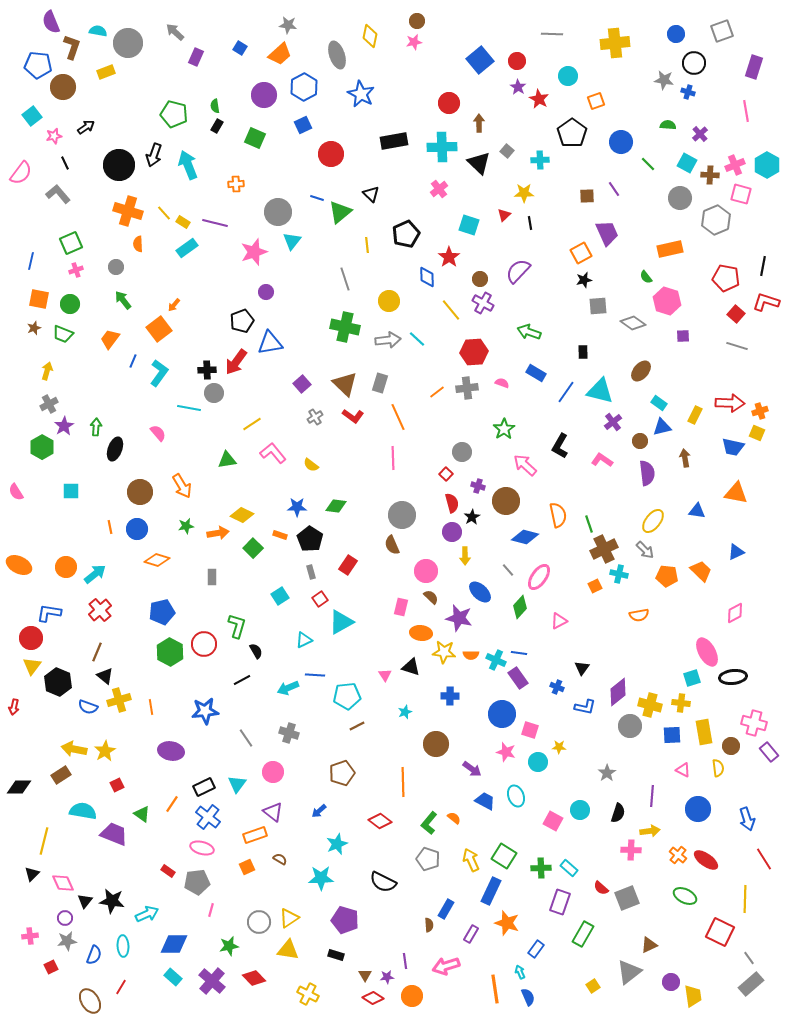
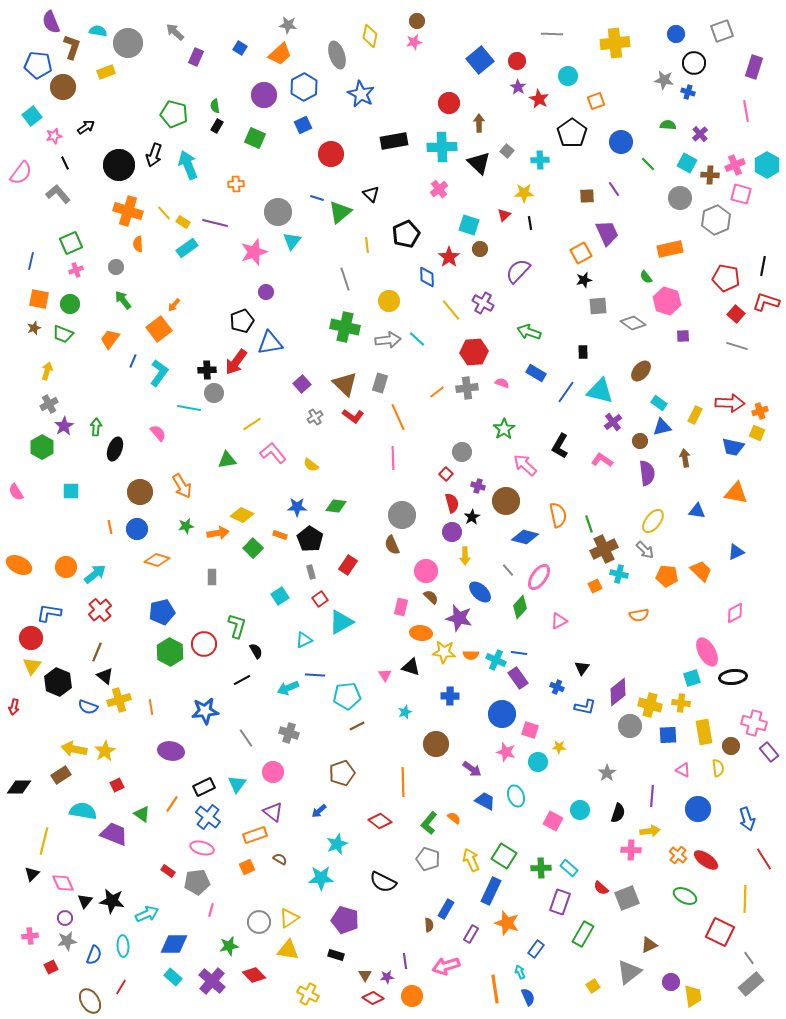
brown circle at (480, 279): moved 30 px up
blue square at (672, 735): moved 4 px left
red diamond at (254, 978): moved 3 px up
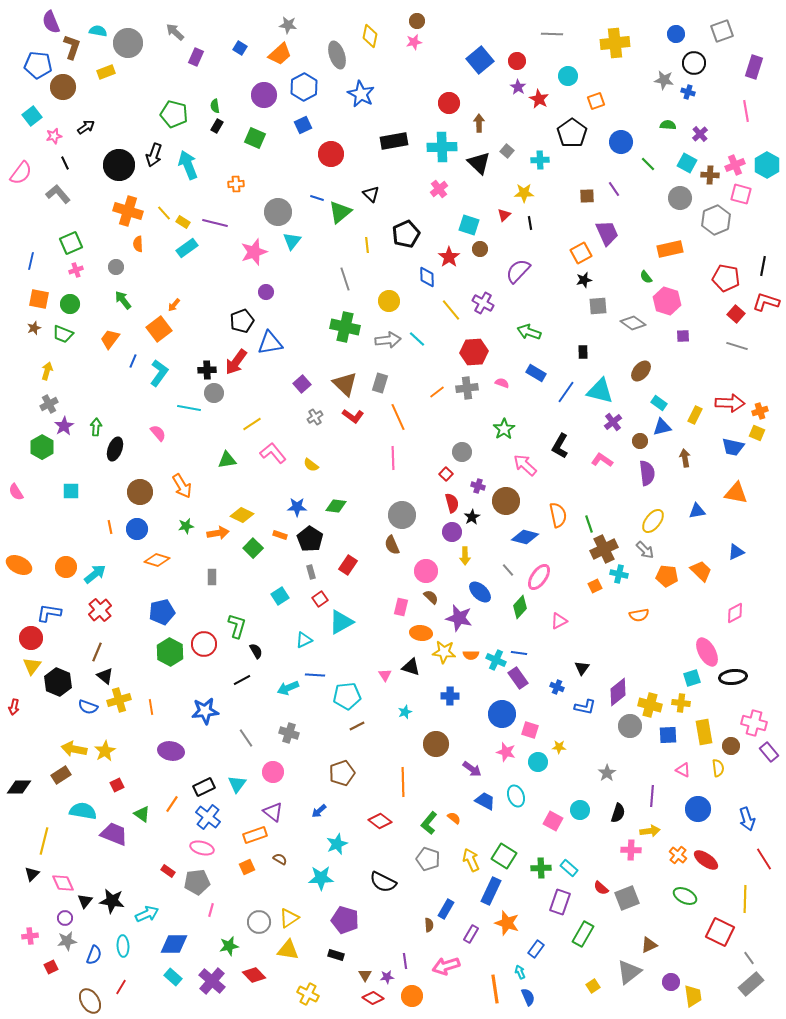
blue triangle at (697, 511): rotated 18 degrees counterclockwise
